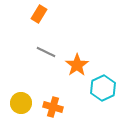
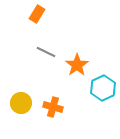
orange rectangle: moved 2 px left
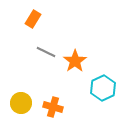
orange rectangle: moved 4 px left, 5 px down
orange star: moved 2 px left, 4 px up
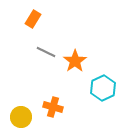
yellow circle: moved 14 px down
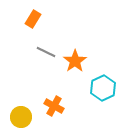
orange cross: moved 1 px right, 1 px up; rotated 12 degrees clockwise
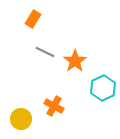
gray line: moved 1 px left
yellow circle: moved 2 px down
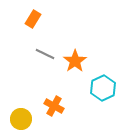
gray line: moved 2 px down
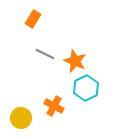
orange star: rotated 15 degrees counterclockwise
cyan hexagon: moved 17 px left
yellow circle: moved 1 px up
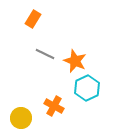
cyan hexagon: moved 1 px right
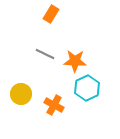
orange rectangle: moved 18 px right, 5 px up
orange star: rotated 20 degrees counterclockwise
orange cross: moved 1 px up
yellow circle: moved 24 px up
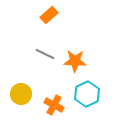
orange rectangle: moved 2 px left, 1 px down; rotated 18 degrees clockwise
cyan hexagon: moved 6 px down
